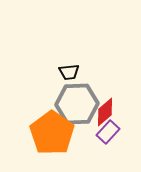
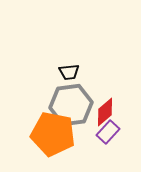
gray hexagon: moved 6 px left, 1 px down; rotated 6 degrees counterclockwise
orange pentagon: moved 1 px right, 1 px down; rotated 24 degrees counterclockwise
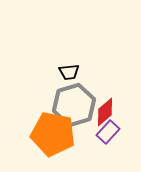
gray hexagon: moved 3 px right; rotated 9 degrees counterclockwise
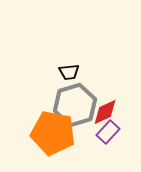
gray hexagon: moved 1 px right
red diamond: rotated 16 degrees clockwise
orange pentagon: moved 1 px up
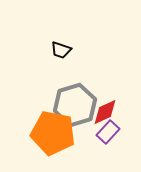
black trapezoid: moved 8 px left, 22 px up; rotated 25 degrees clockwise
